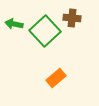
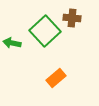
green arrow: moved 2 px left, 19 px down
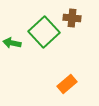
green square: moved 1 px left, 1 px down
orange rectangle: moved 11 px right, 6 px down
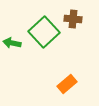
brown cross: moved 1 px right, 1 px down
